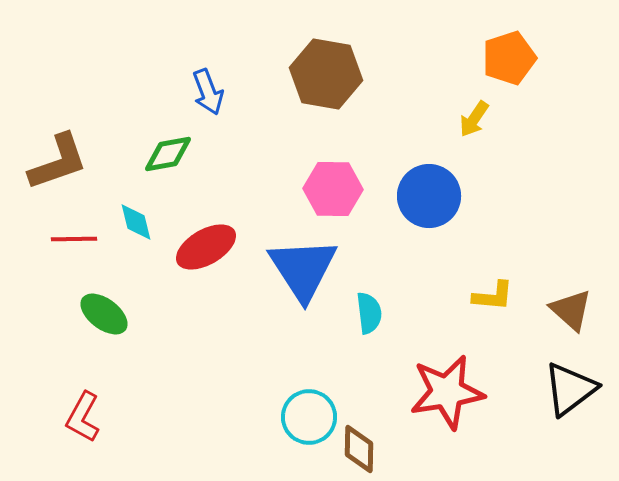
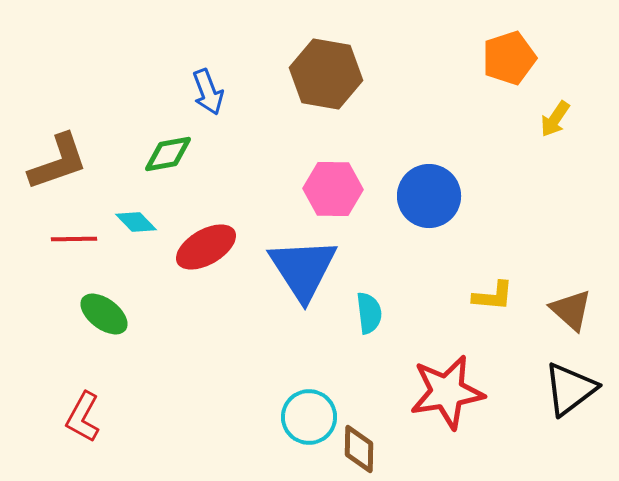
yellow arrow: moved 81 px right
cyan diamond: rotated 30 degrees counterclockwise
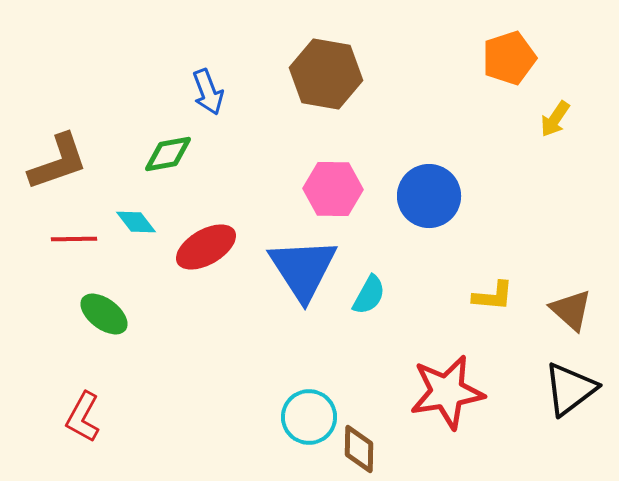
cyan diamond: rotated 6 degrees clockwise
cyan semicircle: moved 18 px up; rotated 36 degrees clockwise
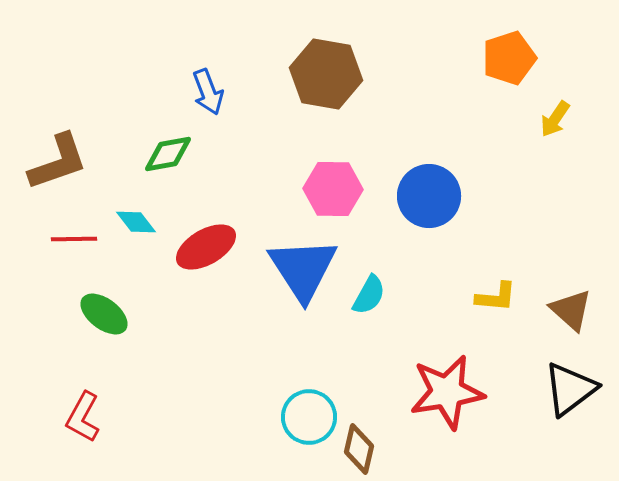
yellow L-shape: moved 3 px right, 1 px down
brown diamond: rotated 12 degrees clockwise
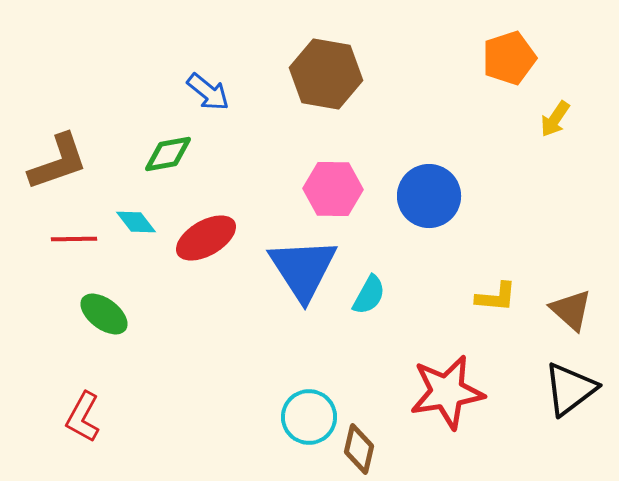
blue arrow: rotated 30 degrees counterclockwise
red ellipse: moved 9 px up
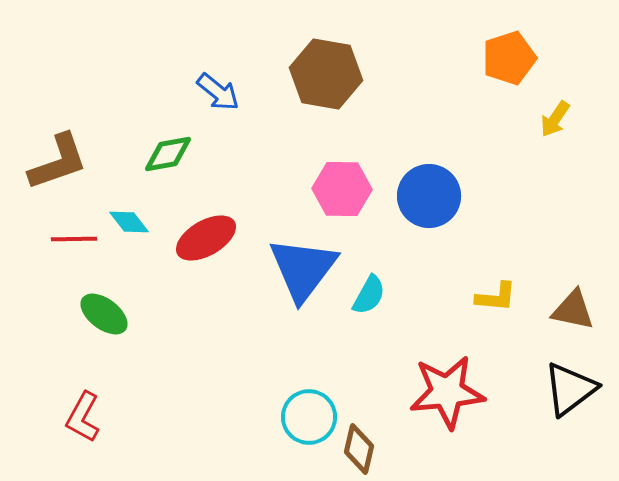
blue arrow: moved 10 px right
pink hexagon: moved 9 px right
cyan diamond: moved 7 px left
blue triangle: rotated 10 degrees clockwise
brown triangle: moved 2 px right; rotated 30 degrees counterclockwise
red star: rotated 4 degrees clockwise
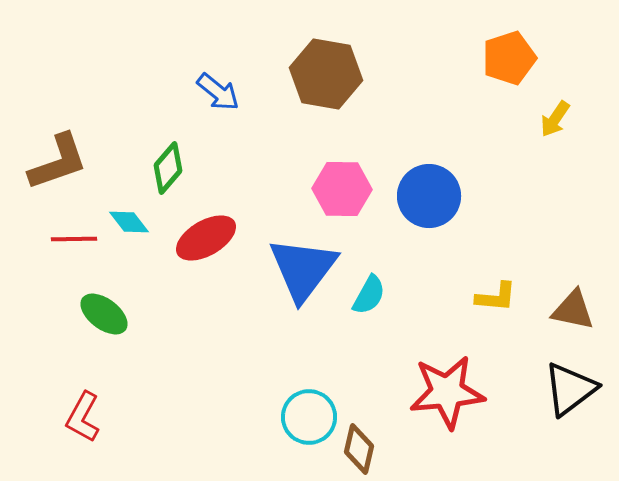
green diamond: moved 14 px down; rotated 39 degrees counterclockwise
